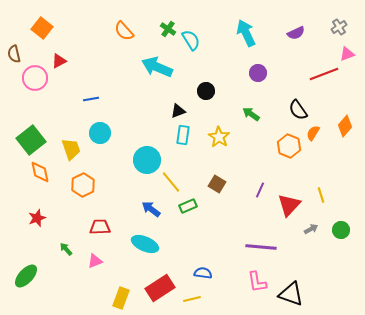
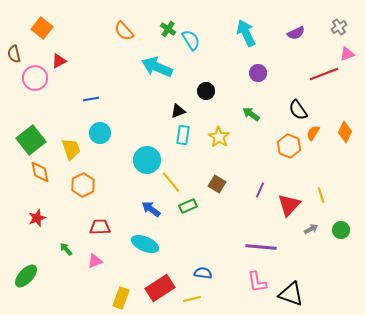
orange diamond at (345, 126): moved 6 px down; rotated 15 degrees counterclockwise
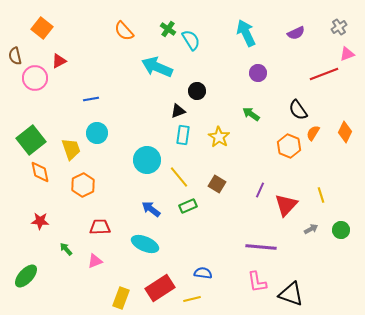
brown semicircle at (14, 54): moved 1 px right, 2 px down
black circle at (206, 91): moved 9 px left
cyan circle at (100, 133): moved 3 px left
yellow line at (171, 182): moved 8 px right, 5 px up
red triangle at (289, 205): moved 3 px left
red star at (37, 218): moved 3 px right, 3 px down; rotated 24 degrees clockwise
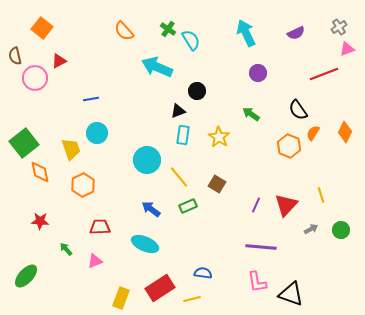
pink triangle at (347, 54): moved 5 px up
green square at (31, 140): moved 7 px left, 3 px down
purple line at (260, 190): moved 4 px left, 15 px down
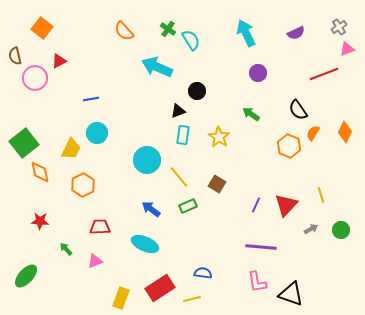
yellow trapezoid at (71, 149): rotated 45 degrees clockwise
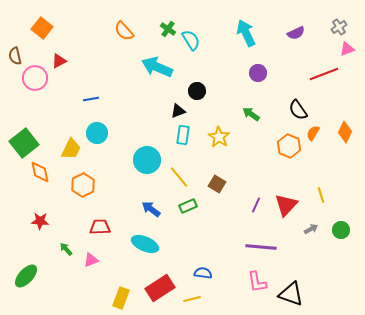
pink triangle at (95, 261): moved 4 px left, 1 px up
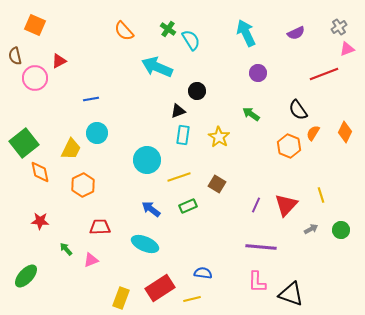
orange square at (42, 28): moved 7 px left, 3 px up; rotated 15 degrees counterclockwise
yellow line at (179, 177): rotated 70 degrees counterclockwise
pink L-shape at (257, 282): rotated 10 degrees clockwise
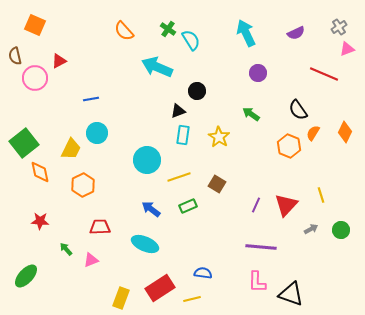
red line at (324, 74): rotated 44 degrees clockwise
